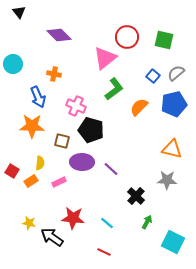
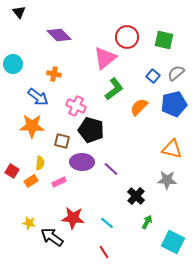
blue arrow: rotated 30 degrees counterclockwise
red line: rotated 32 degrees clockwise
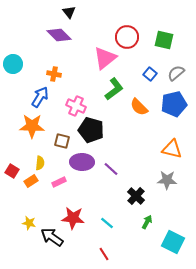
black triangle: moved 50 px right
blue square: moved 3 px left, 2 px up
blue arrow: moved 2 px right; rotated 95 degrees counterclockwise
orange semicircle: rotated 90 degrees counterclockwise
red line: moved 2 px down
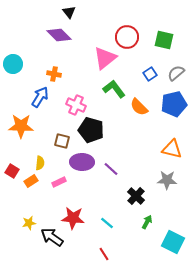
blue square: rotated 16 degrees clockwise
green L-shape: rotated 90 degrees counterclockwise
pink cross: moved 1 px up
orange star: moved 11 px left
yellow star: rotated 24 degrees counterclockwise
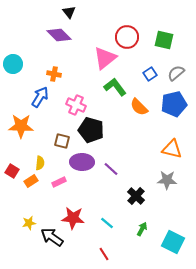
green L-shape: moved 1 px right, 2 px up
green arrow: moved 5 px left, 7 px down
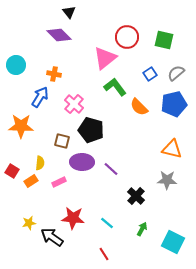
cyan circle: moved 3 px right, 1 px down
pink cross: moved 2 px left, 1 px up; rotated 18 degrees clockwise
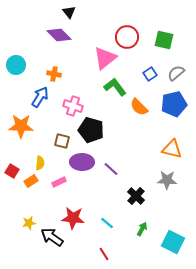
pink cross: moved 1 px left, 2 px down; rotated 24 degrees counterclockwise
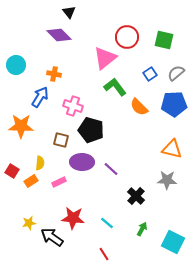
blue pentagon: rotated 10 degrees clockwise
brown square: moved 1 px left, 1 px up
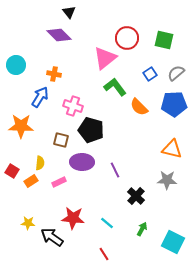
red circle: moved 1 px down
purple line: moved 4 px right, 1 px down; rotated 21 degrees clockwise
yellow star: moved 1 px left; rotated 16 degrees clockwise
